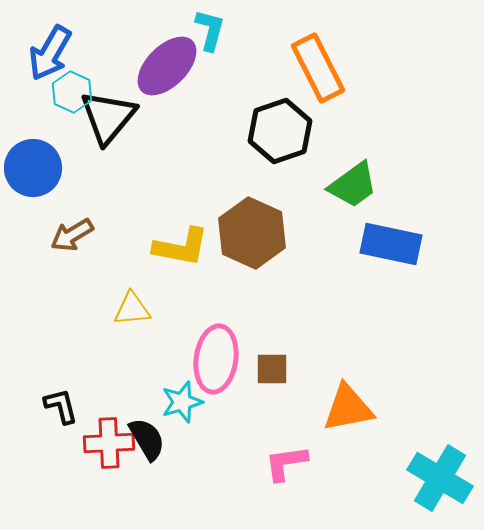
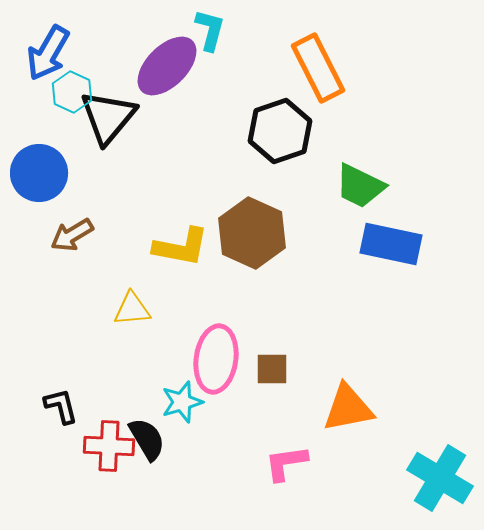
blue arrow: moved 2 px left
blue circle: moved 6 px right, 5 px down
green trapezoid: moved 7 px right, 1 px down; rotated 62 degrees clockwise
red cross: moved 3 px down; rotated 6 degrees clockwise
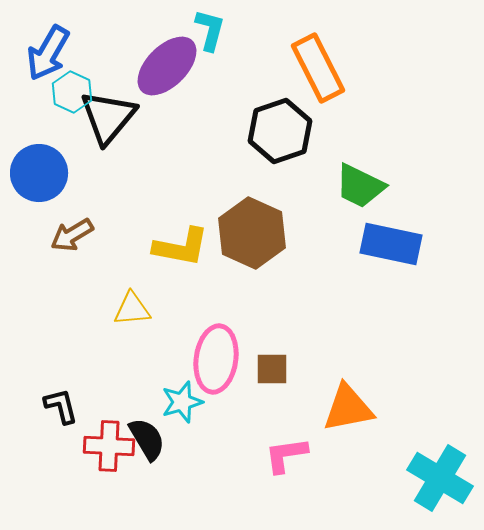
pink L-shape: moved 8 px up
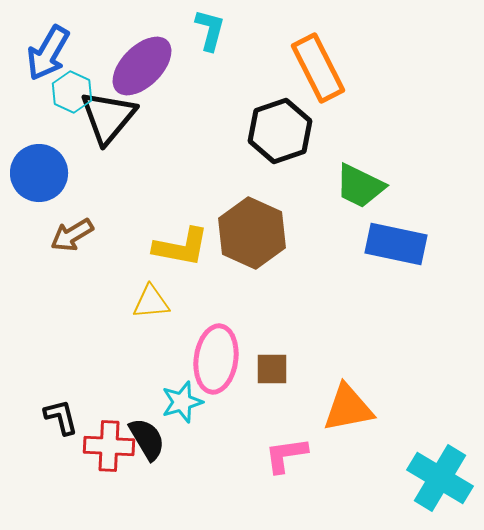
purple ellipse: moved 25 px left
blue rectangle: moved 5 px right
yellow triangle: moved 19 px right, 7 px up
black L-shape: moved 11 px down
